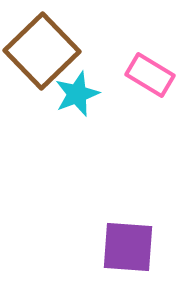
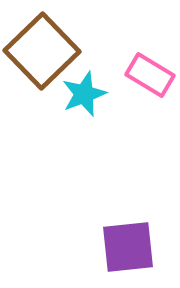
cyan star: moved 7 px right
purple square: rotated 10 degrees counterclockwise
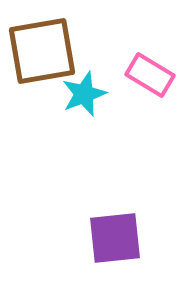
brown square: rotated 34 degrees clockwise
purple square: moved 13 px left, 9 px up
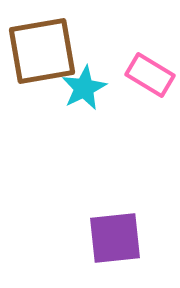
cyan star: moved 6 px up; rotated 6 degrees counterclockwise
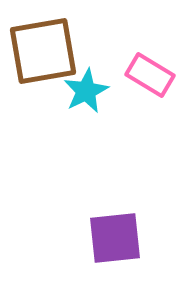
brown square: moved 1 px right
cyan star: moved 2 px right, 3 px down
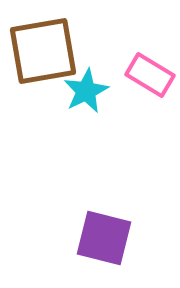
purple square: moved 11 px left; rotated 20 degrees clockwise
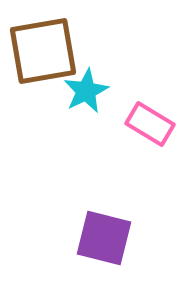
pink rectangle: moved 49 px down
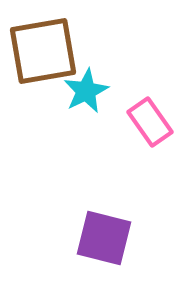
pink rectangle: moved 2 px up; rotated 24 degrees clockwise
